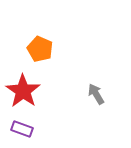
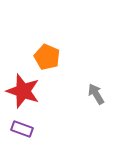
orange pentagon: moved 7 px right, 8 px down
red star: rotated 16 degrees counterclockwise
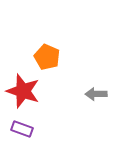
gray arrow: rotated 60 degrees counterclockwise
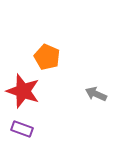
gray arrow: rotated 25 degrees clockwise
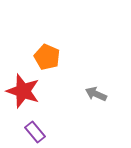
purple rectangle: moved 13 px right, 3 px down; rotated 30 degrees clockwise
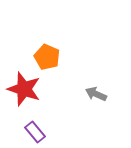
red star: moved 1 px right, 2 px up
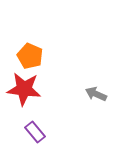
orange pentagon: moved 17 px left, 1 px up
red star: rotated 12 degrees counterclockwise
